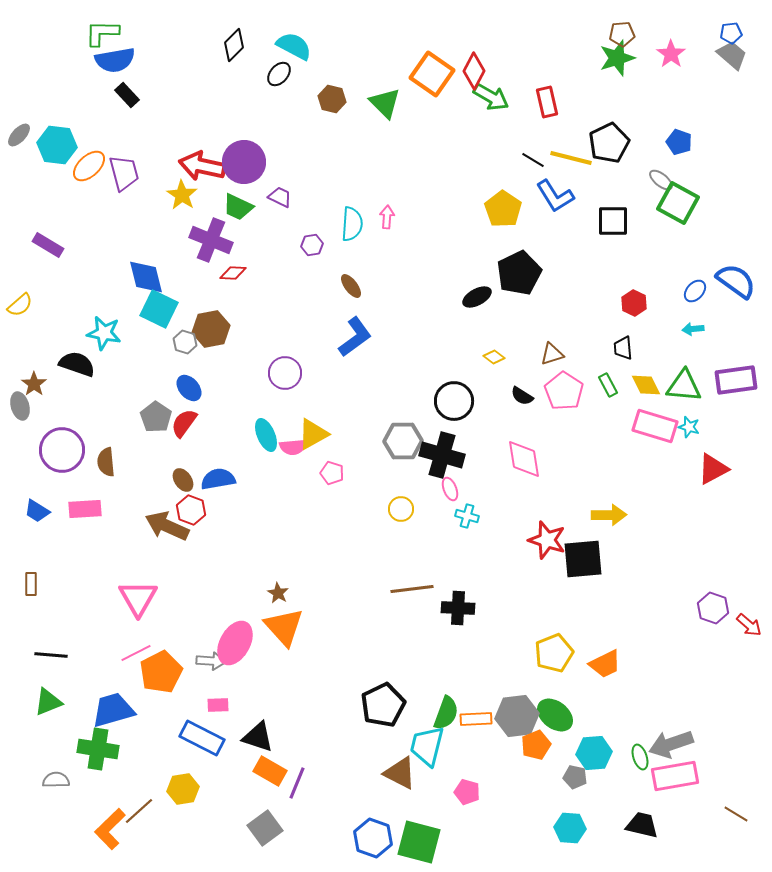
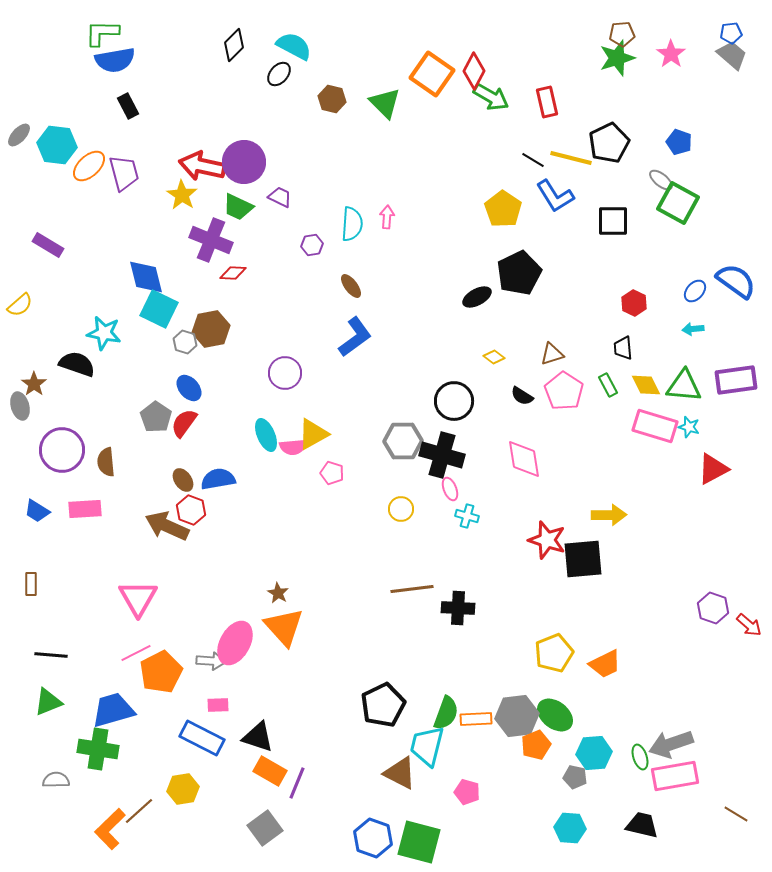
black rectangle at (127, 95): moved 1 px right, 11 px down; rotated 15 degrees clockwise
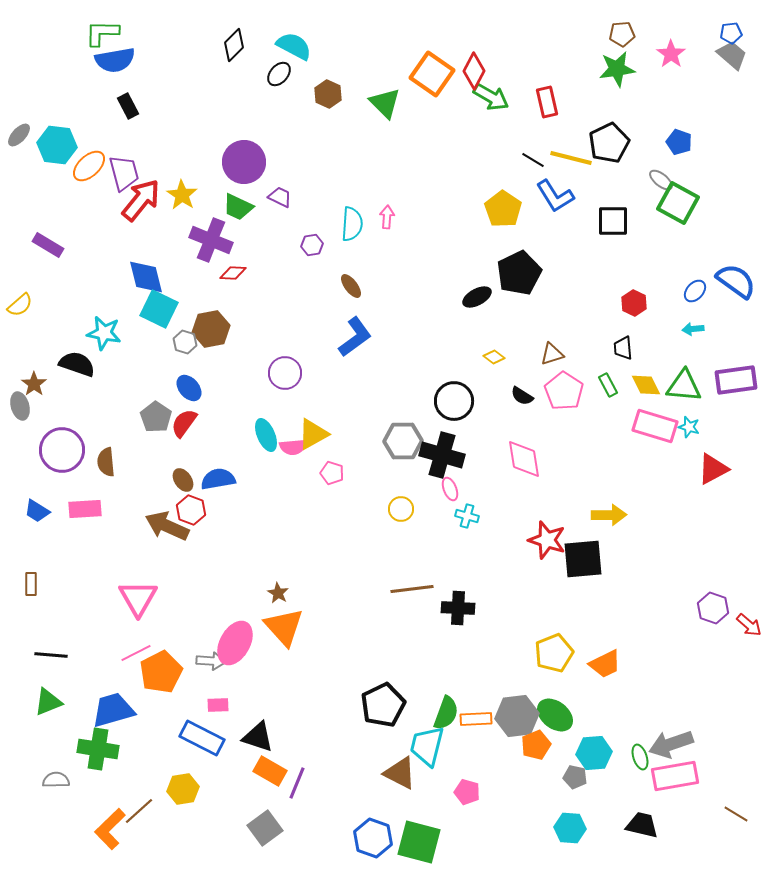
green star at (617, 58): moved 11 px down; rotated 9 degrees clockwise
brown hexagon at (332, 99): moved 4 px left, 5 px up; rotated 12 degrees clockwise
red arrow at (202, 166): moved 61 px left, 34 px down; rotated 117 degrees clockwise
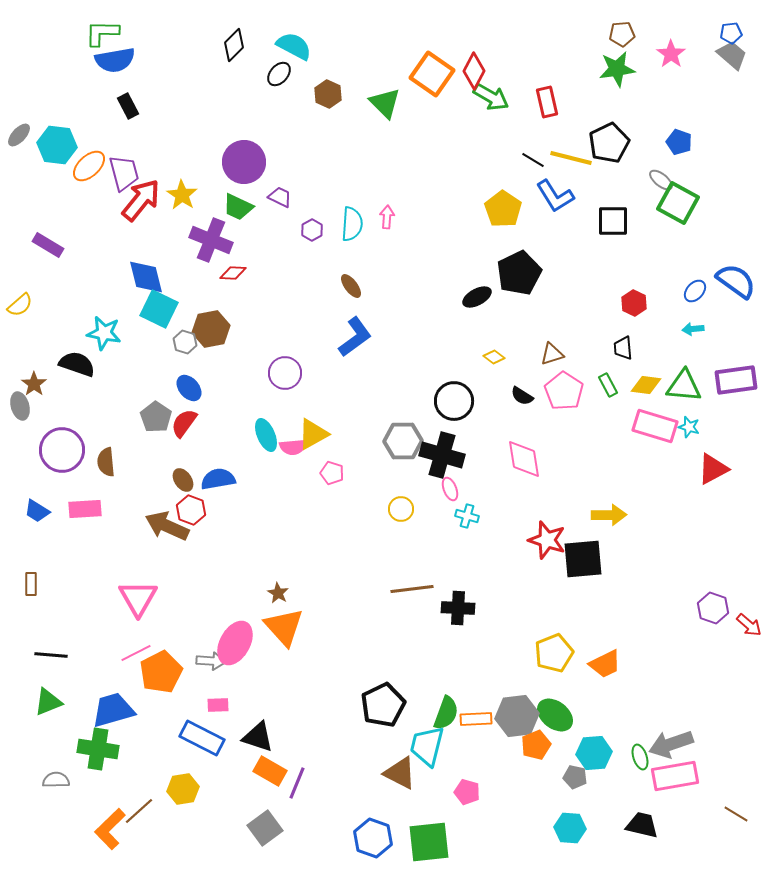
purple hexagon at (312, 245): moved 15 px up; rotated 20 degrees counterclockwise
yellow diamond at (646, 385): rotated 56 degrees counterclockwise
green square at (419, 842): moved 10 px right; rotated 21 degrees counterclockwise
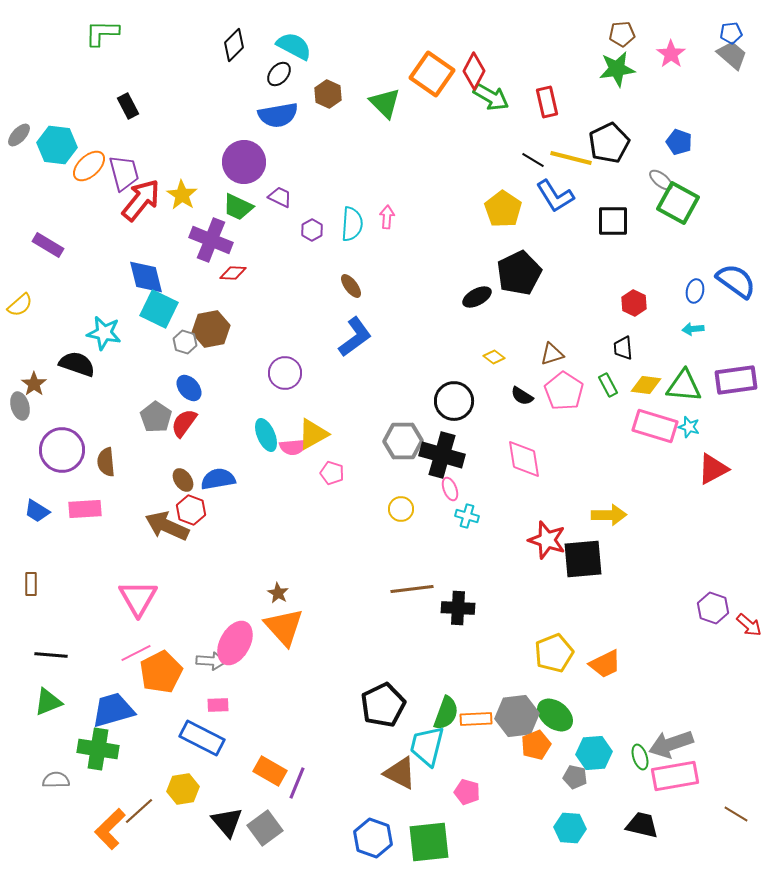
blue semicircle at (115, 60): moved 163 px right, 55 px down
blue ellipse at (695, 291): rotated 30 degrees counterclockwise
black triangle at (258, 737): moved 31 px left, 85 px down; rotated 32 degrees clockwise
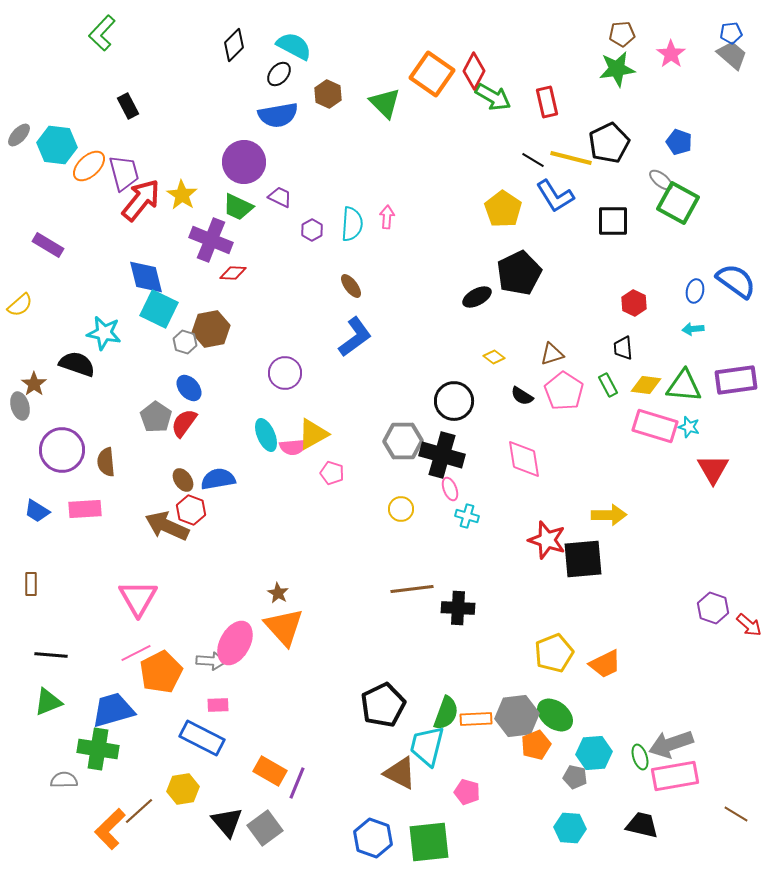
green L-shape at (102, 33): rotated 48 degrees counterclockwise
green arrow at (491, 97): moved 2 px right
red triangle at (713, 469): rotated 32 degrees counterclockwise
gray semicircle at (56, 780): moved 8 px right
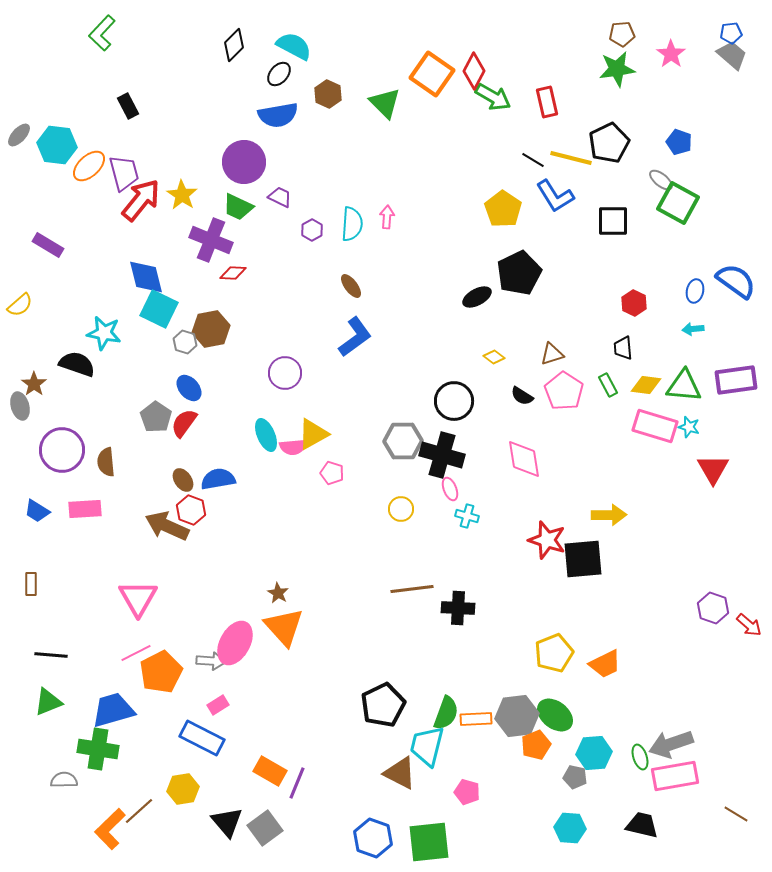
pink rectangle at (218, 705): rotated 30 degrees counterclockwise
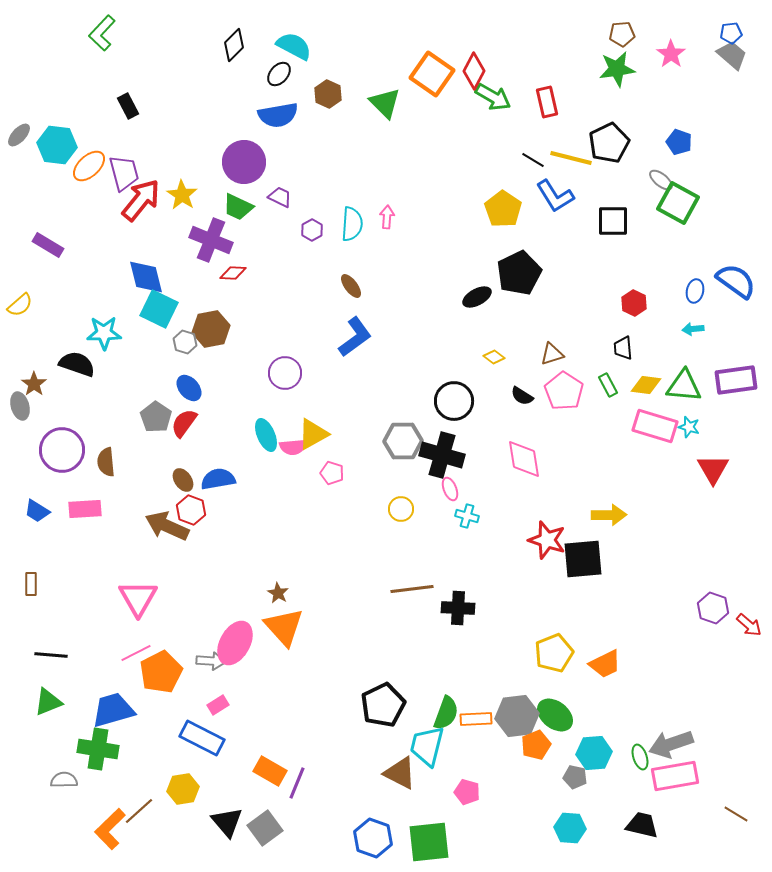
cyan star at (104, 333): rotated 12 degrees counterclockwise
